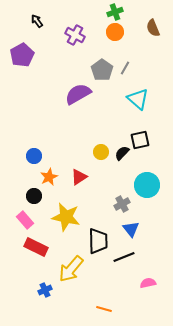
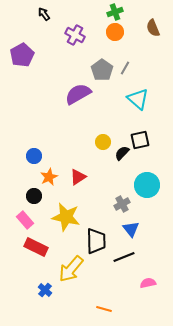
black arrow: moved 7 px right, 7 px up
yellow circle: moved 2 px right, 10 px up
red triangle: moved 1 px left
black trapezoid: moved 2 px left
blue cross: rotated 24 degrees counterclockwise
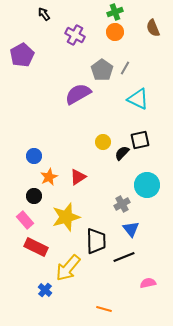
cyan triangle: rotated 15 degrees counterclockwise
yellow star: rotated 28 degrees counterclockwise
yellow arrow: moved 3 px left, 1 px up
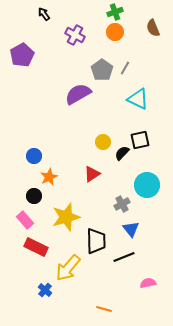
red triangle: moved 14 px right, 3 px up
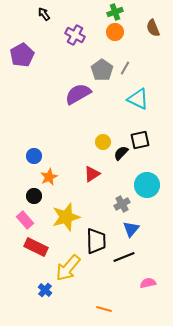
black semicircle: moved 1 px left
blue triangle: rotated 18 degrees clockwise
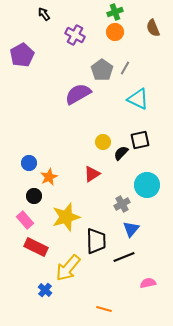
blue circle: moved 5 px left, 7 px down
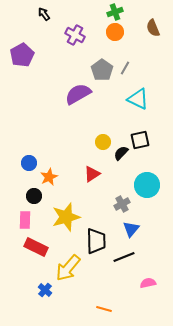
pink rectangle: rotated 42 degrees clockwise
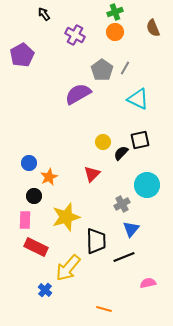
red triangle: rotated 12 degrees counterclockwise
